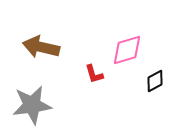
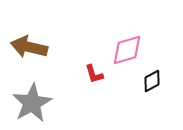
brown arrow: moved 12 px left
black diamond: moved 3 px left
gray star: moved 2 px up; rotated 21 degrees counterclockwise
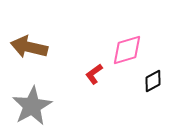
red L-shape: rotated 70 degrees clockwise
black diamond: moved 1 px right
gray star: moved 3 px down
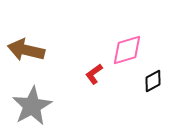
brown arrow: moved 3 px left, 3 px down
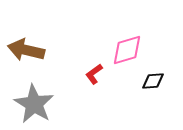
black diamond: rotated 25 degrees clockwise
gray star: moved 2 px right, 2 px up; rotated 12 degrees counterclockwise
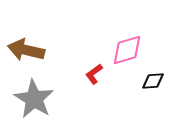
gray star: moved 5 px up
